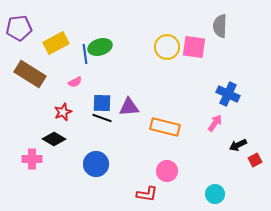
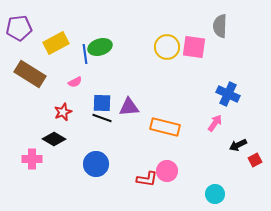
red L-shape: moved 15 px up
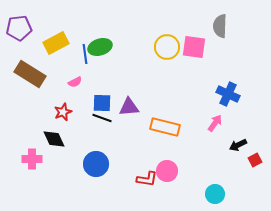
black diamond: rotated 35 degrees clockwise
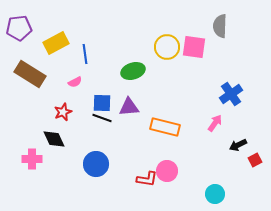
green ellipse: moved 33 px right, 24 px down
blue cross: moved 3 px right; rotated 30 degrees clockwise
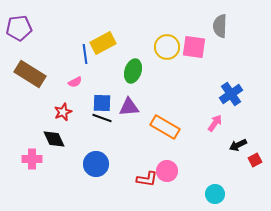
yellow rectangle: moved 47 px right
green ellipse: rotated 55 degrees counterclockwise
orange rectangle: rotated 16 degrees clockwise
